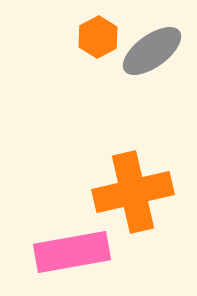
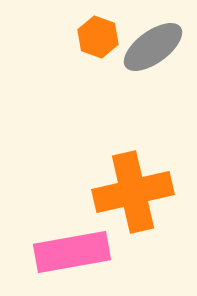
orange hexagon: rotated 12 degrees counterclockwise
gray ellipse: moved 1 px right, 4 px up
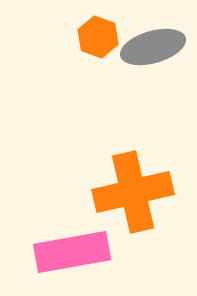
gray ellipse: rotated 20 degrees clockwise
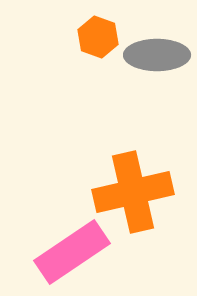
gray ellipse: moved 4 px right, 8 px down; rotated 16 degrees clockwise
pink rectangle: rotated 24 degrees counterclockwise
